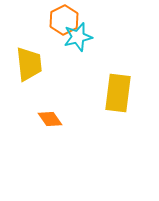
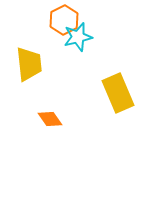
yellow rectangle: rotated 30 degrees counterclockwise
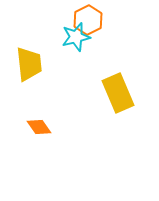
orange hexagon: moved 24 px right
cyan star: moved 2 px left
orange diamond: moved 11 px left, 8 px down
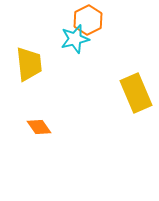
cyan star: moved 1 px left, 2 px down
yellow rectangle: moved 18 px right
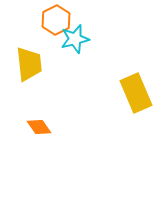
orange hexagon: moved 32 px left
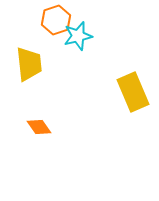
orange hexagon: rotated 8 degrees clockwise
cyan star: moved 3 px right, 3 px up
yellow rectangle: moved 3 px left, 1 px up
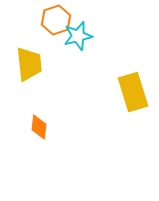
yellow rectangle: rotated 6 degrees clockwise
orange diamond: rotated 40 degrees clockwise
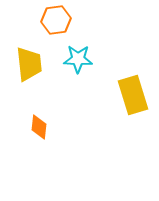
orange hexagon: rotated 12 degrees clockwise
cyan star: moved 23 px down; rotated 16 degrees clockwise
yellow rectangle: moved 3 px down
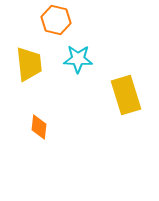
orange hexagon: rotated 20 degrees clockwise
yellow rectangle: moved 7 px left
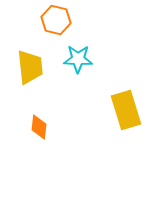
yellow trapezoid: moved 1 px right, 3 px down
yellow rectangle: moved 15 px down
